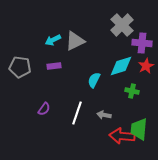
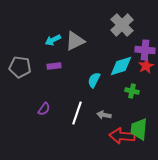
purple cross: moved 3 px right, 7 px down
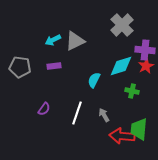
gray arrow: rotated 48 degrees clockwise
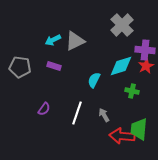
purple rectangle: rotated 24 degrees clockwise
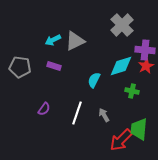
red arrow: moved 1 px left, 4 px down; rotated 50 degrees counterclockwise
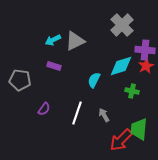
gray pentagon: moved 13 px down
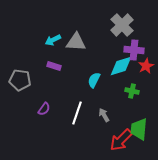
gray triangle: moved 1 px right, 1 px down; rotated 30 degrees clockwise
purple cross: moved 11 px left
